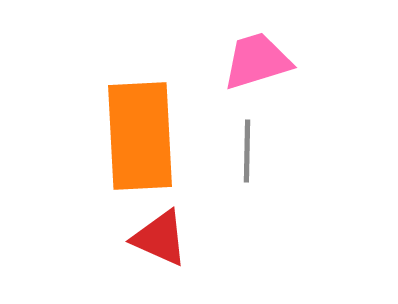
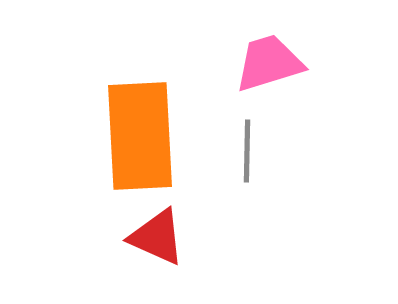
pink trapezoid: moved 12 px right, 2 px down
red triangle: moved 3 px left, 1 px up
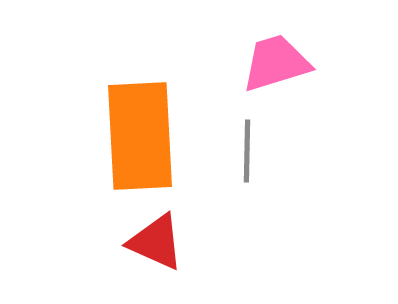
pink trapezoid: moved 7 px right
red triangle: moved 1 px left, 5 px down
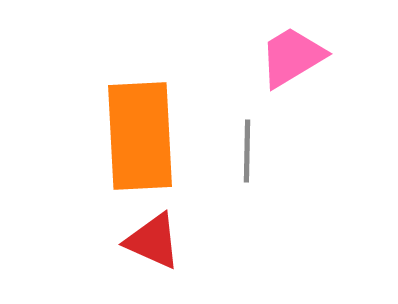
pink trapezoid: moved 16 px right, 6 px up; rotated 14 degrees counterclockwise
red triangle: moved 3 px left, 1 px up
